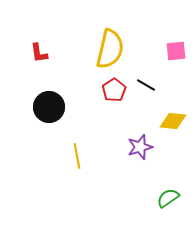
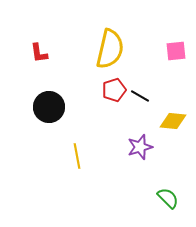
black line: moved 6 px left, 11 px down
red pentagon: rotated 15 degrees clockwise
green semicircle: rotated 80 degrees clockwise
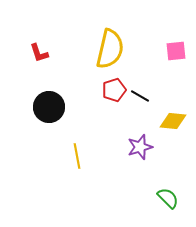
red L-shape: rotated 10 degrees counterclockwise
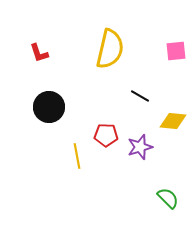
red pentagon: moved 8 px left, 45 px down; rotated 20 degrees clockwise
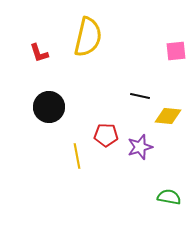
yellow semicircle: moved 22 px left, 12 px up
black line: rotated 18 degrees counterclockwise
yellow diamond: moved 5 px left, 5 px up
green semicircle: moved 1 px right, 1 px up; rotated 35 degrees counterclockwise
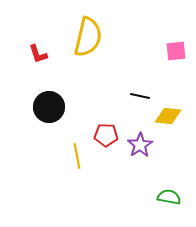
red L-shape: moved 1 px left, 1 px down
purple star: moved 2 px up; rotated 15 degrees counterclockwise
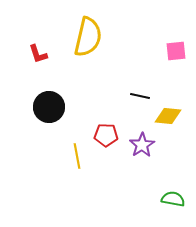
purple star: moved 2 px right
green semicircle: moved 4 px right, 2 px down
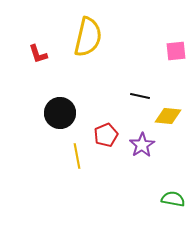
black circle: moved 11 px right, 6 px down
red pentagon: rotated 25 degrees counterclockwise
